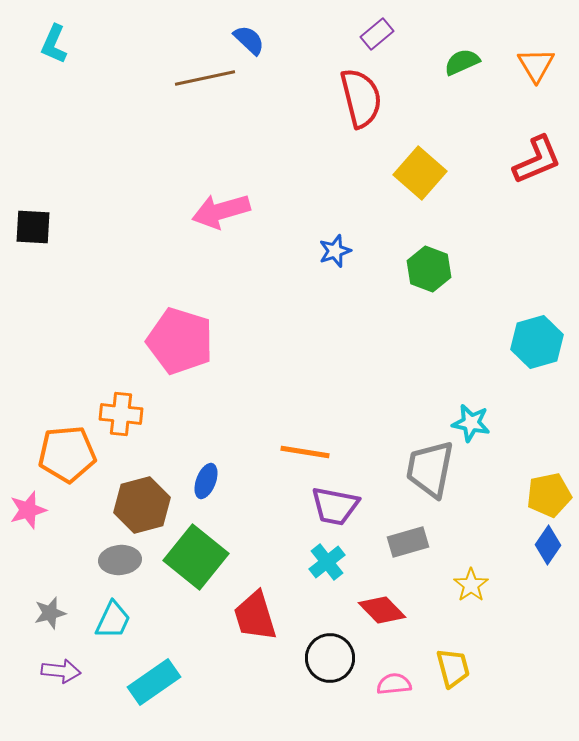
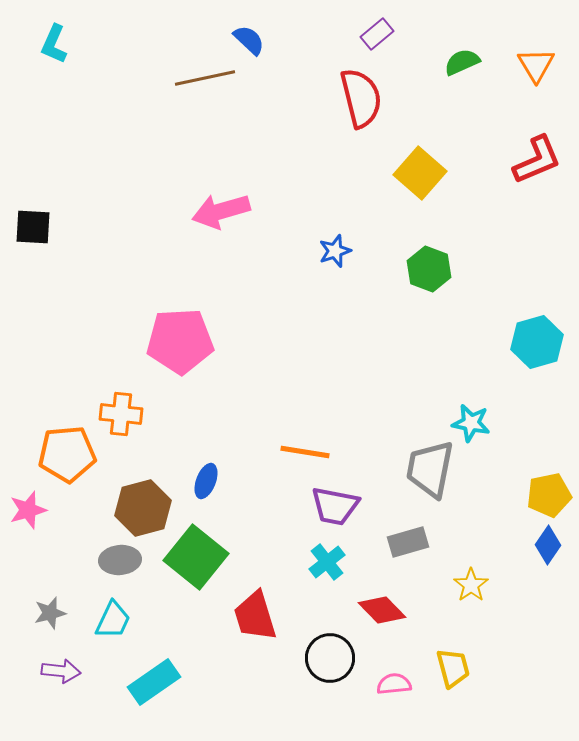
pink pentagon: rotated 20 degrees counterclockwise
brown hexagon: moved 1 px right, 3 px down
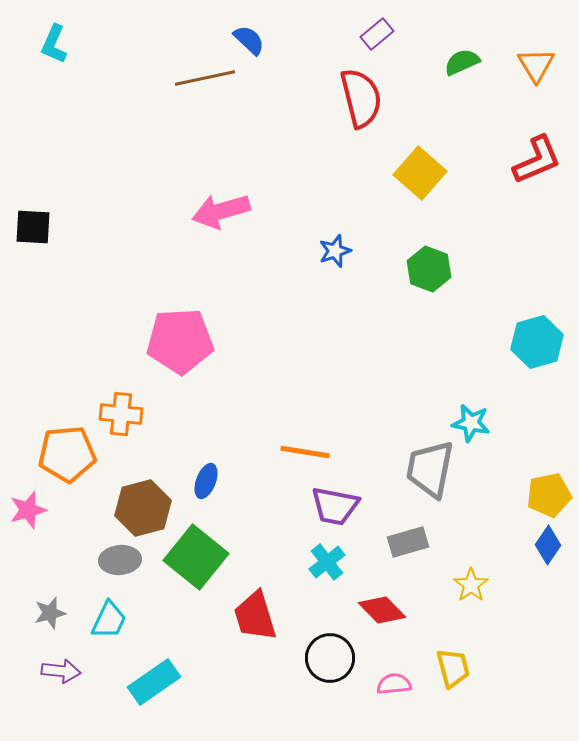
cyan trapezoid: moved 4 px left
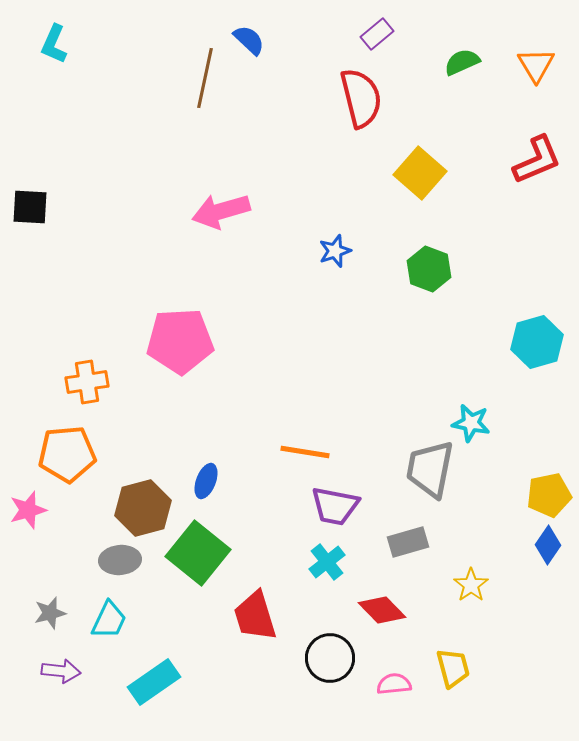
brown line: rotated 66 degrees counterclockwise
black square: moved 3 px left, 20 px up
orange cross: moved 34 px left, 32 px up; rotated 15 degrees counterclockwise
green square: moved 2 px right, 4 px up
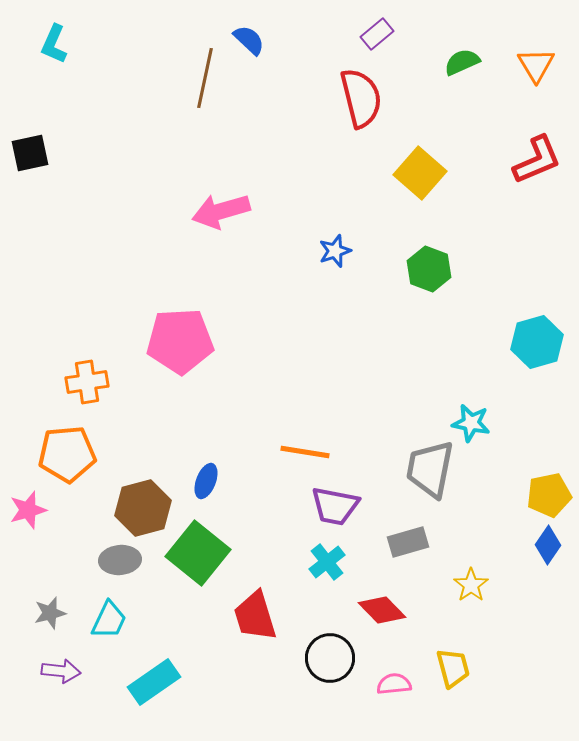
black square: moved 54 px up; rotated 15 degrees counterclockwise
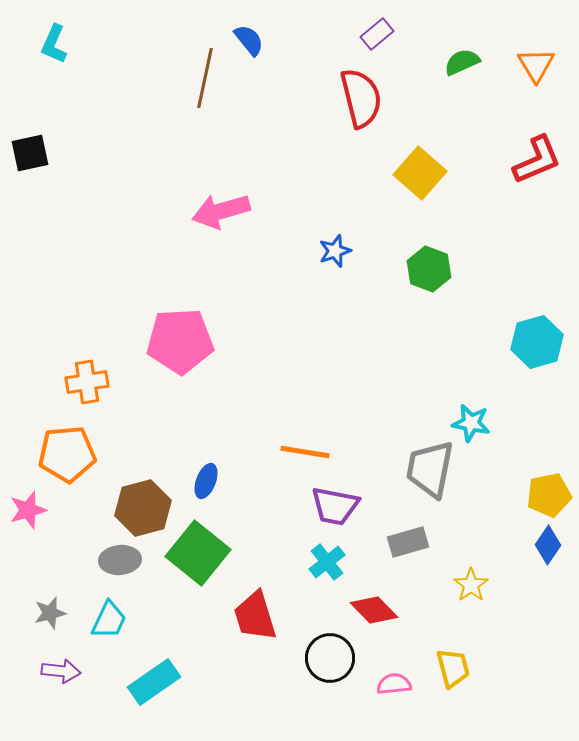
blue semicircle: rotated 8 degrees clockwise
red diamond: moved 8 px left
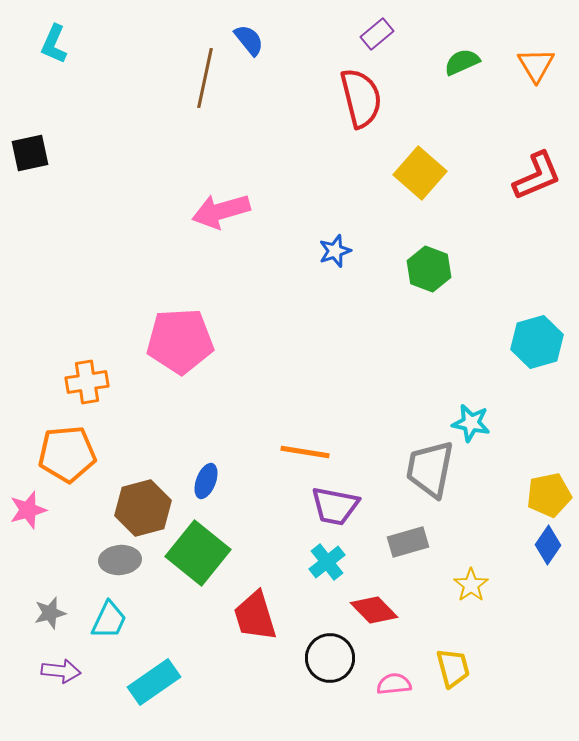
red L-shape: moved 16 px down
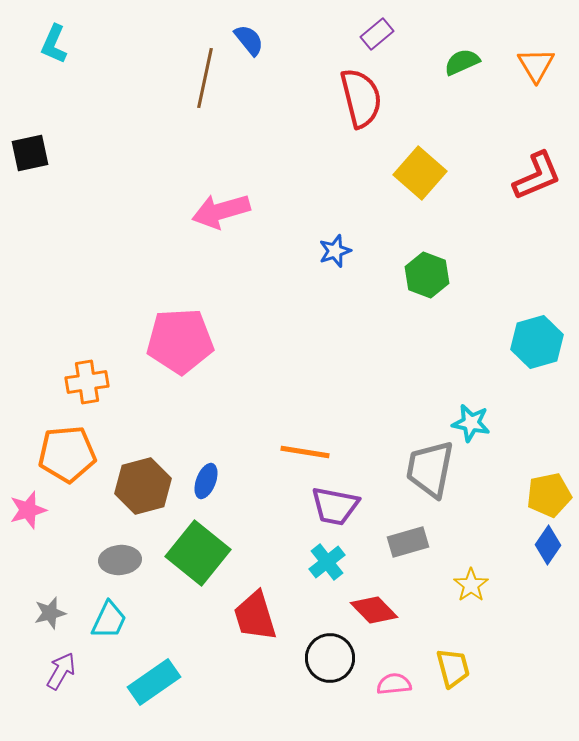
green hexagon: moved 2 px left, 6 px down
brown hexagon: moved 22 px up
purple arrow: rotated 66 degrees counterclockwise
